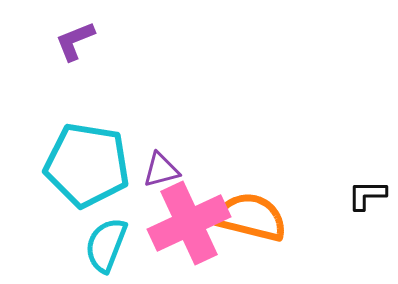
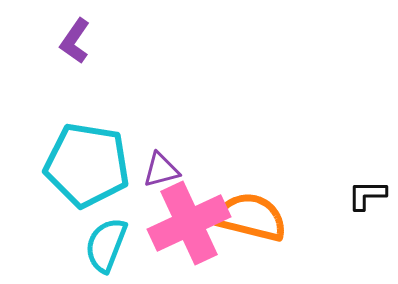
purple L-shape: rotated 33 degrees counterclockwise
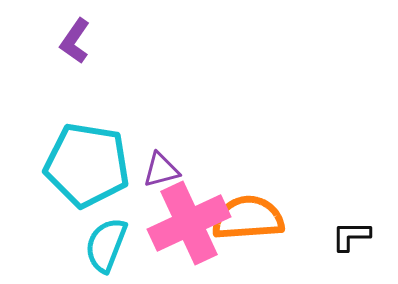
black L-shape: moved 16 px left, 41 px down
orange semicircle: moved 3 px left, 1 px down; rotated 18 degrees counterclockwise
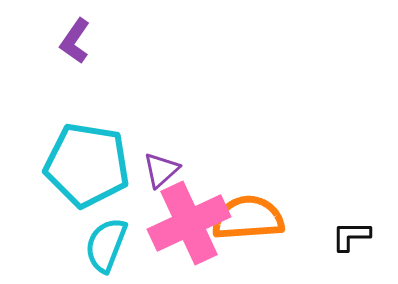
purple triangle: rotated 27 degrees counterclockwise
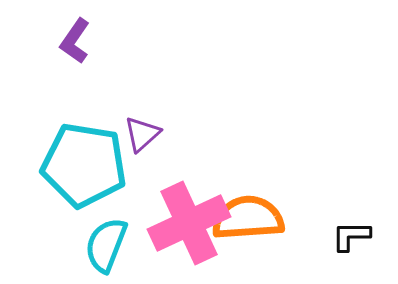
cyan pentagon: moved 3 px left
purple triangle: moved 19 px left, 36 px up
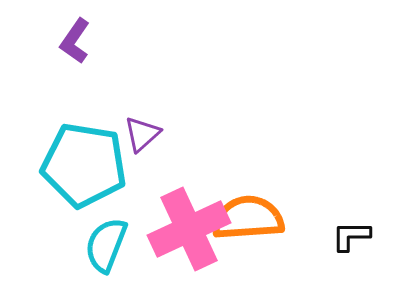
pink cross: moved 6 px down
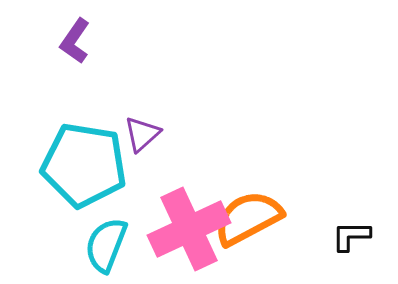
orange semicircle: rotated 24 degrees counterclockwise
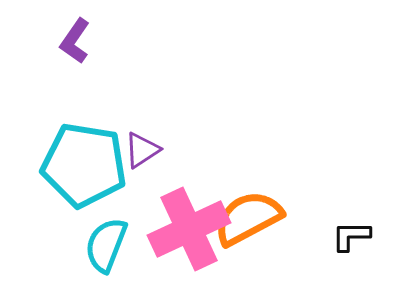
purple triangle: moved 16 px down; rotated 9 degrees clockwise
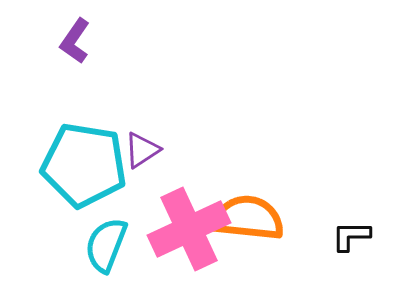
orange semicircle: rotated 34 degrees clockwise
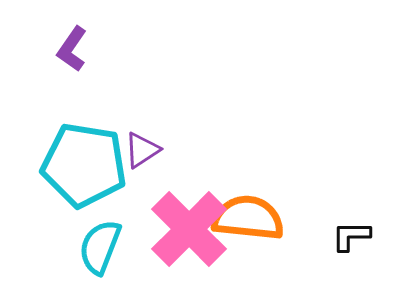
purple L-shape: moved 3 px left, 8 px down
pink cross: rotated 20 degrees counterclockwise
cyan semicircle: moved 6 px left, 2 px down
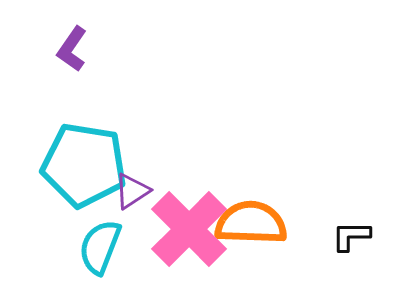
purple triangle: moved 10 px left, 41 px down
orange semicircle: moved 3 px right, 5 px down; rotated 4 degrees counterclockwise
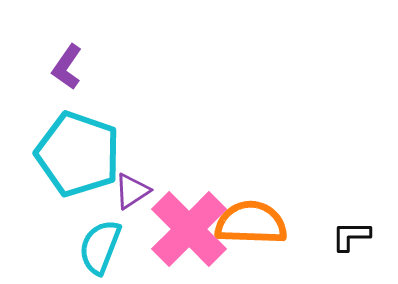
purple L-shape: moved 5 px left, 18 px down
cyan pentagon: moved 6 px left, 11 px up; rotated 10 degrees clockwise
